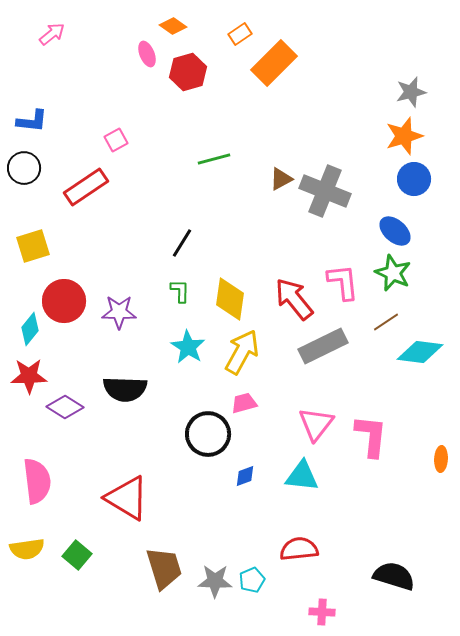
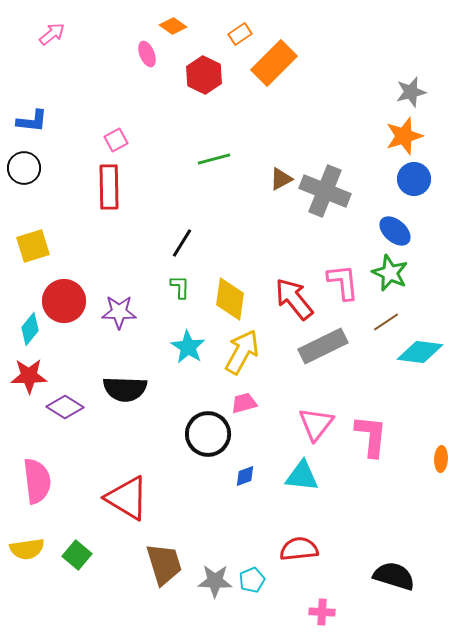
red hexagon at (188, 72): moved 16 px right, 3 px down; rotated 18 degrees counterclockwise
red rectangle at (86, 187): moved 23 px right; rotated 57 degrees counterclockwise
green star at (393, 273): moved 3 px left
green L-shape at (180, 291): moved 4 px up
brown trapezoid at (164, 568): moved 4 px up
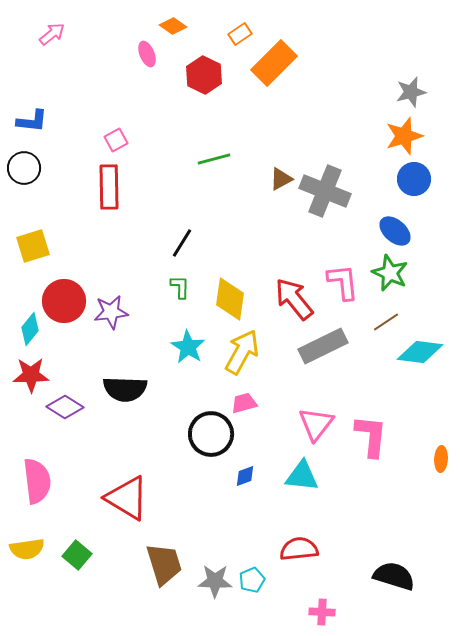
purple star at (119, 312): moved 8 px left; rotated 8 degrees counterclockwise
red star at (29, 376): moved 2 px right, 1 px up
black circle at (208, 434): moved 3 px right
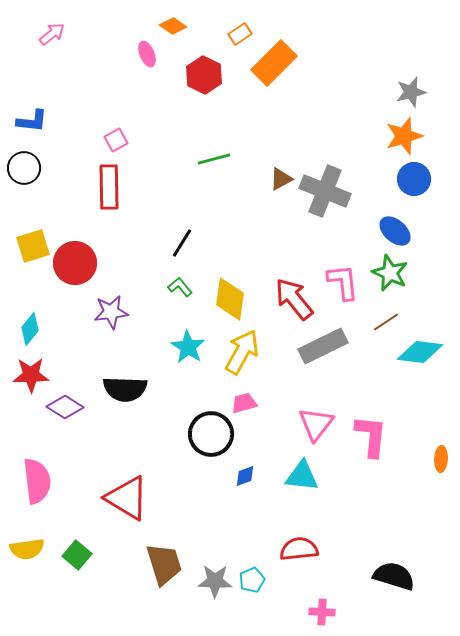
green L-shape at (180, 287): rotated 40 degrees counterclockwise
red circle at (64, 301): moved 11 px right, 38 px up
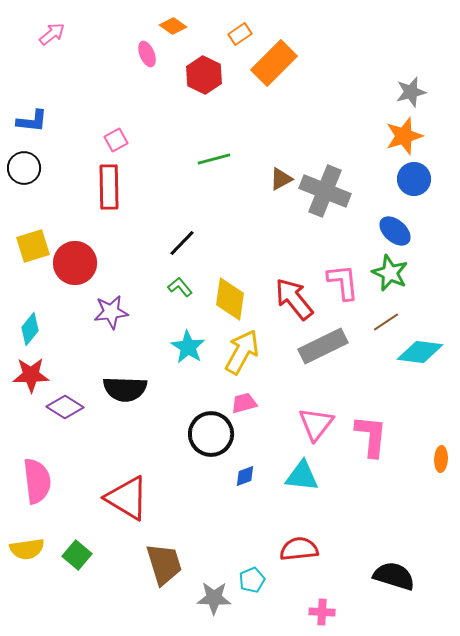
black line at (182, 243): rotated 12 degrees clockwise
gray star at (215, 581): moved 1 px left, 17 px down
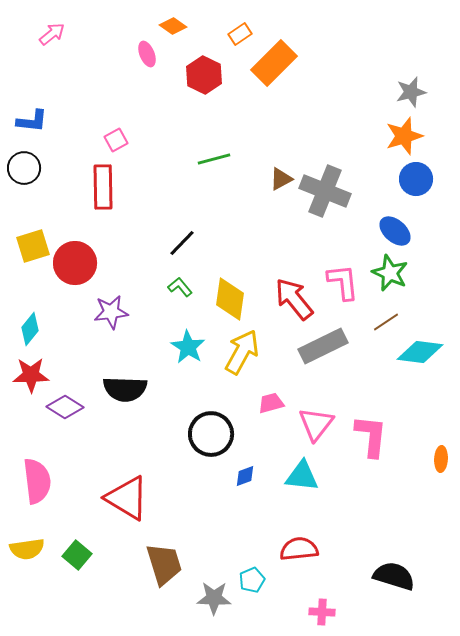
blue circle at (414, 179): moved 2 px right
red rectangle at (109, 187): moved 6 px left
pink trapezoid at (244, 403): moved 27 px right
